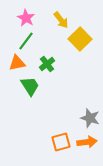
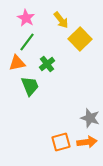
green line: moved 1 px right, 1 px down
green trapezoid: rotated 10 degrees clockwise
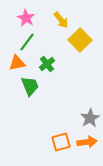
yellow square: moved 1 px down
gray star: rotated 24 degrees clockwise
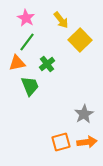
gray star: moved 6 px left, 4 px up
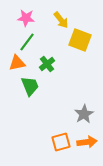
pink star: rotated 24 degrees counterclockwise
yellow square: rotated 25 degrees counterclockwise
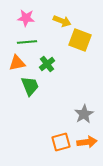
yellow arrow: moved 1 px right, 1 px down; rotated 30 degrees counterclockwise
green line: rotated 48 degrees clockwise
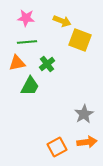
green trapezoid: rotated 50 degrees clockwise
orange square: moved 4 px left, 5 px down; rotated 12 degrees counterclockwise
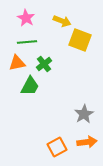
pink star: rotated 24 degrees clockwise
green cross: moved 3 px left
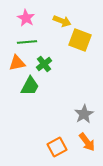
orange arrow: rotated 60 degrees clockwise
